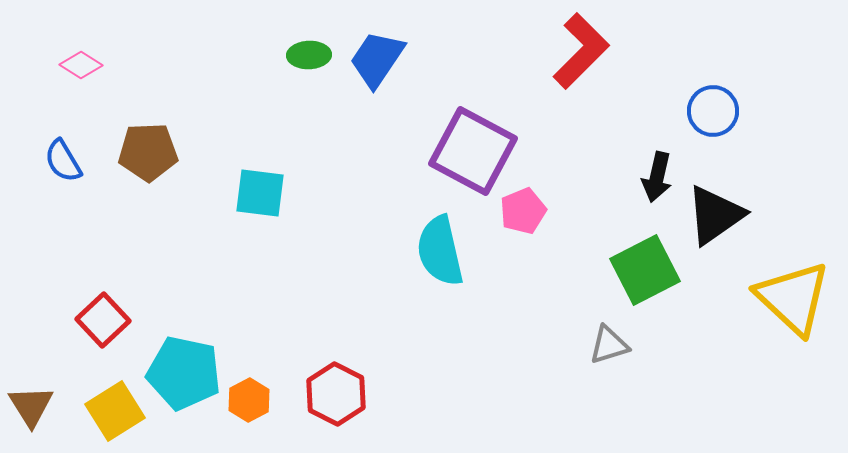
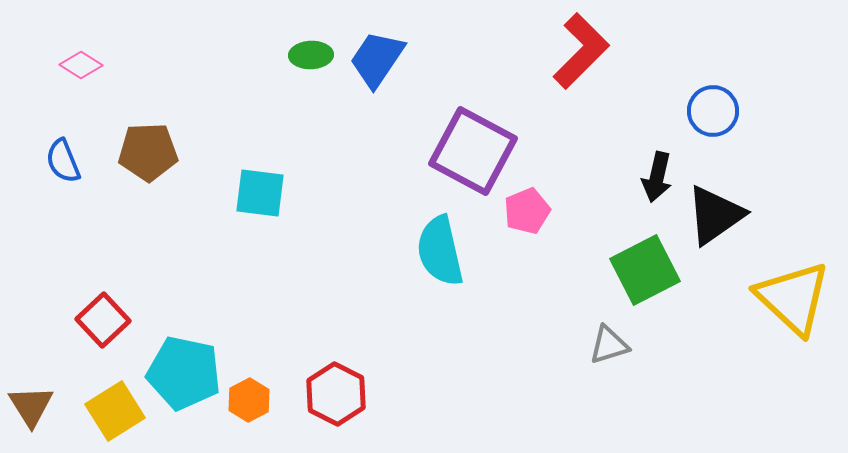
green ellipse: moved 2 px right
blue semicircle: rotated 9 degrees clockwise
pink pentagon: moved 4 px right
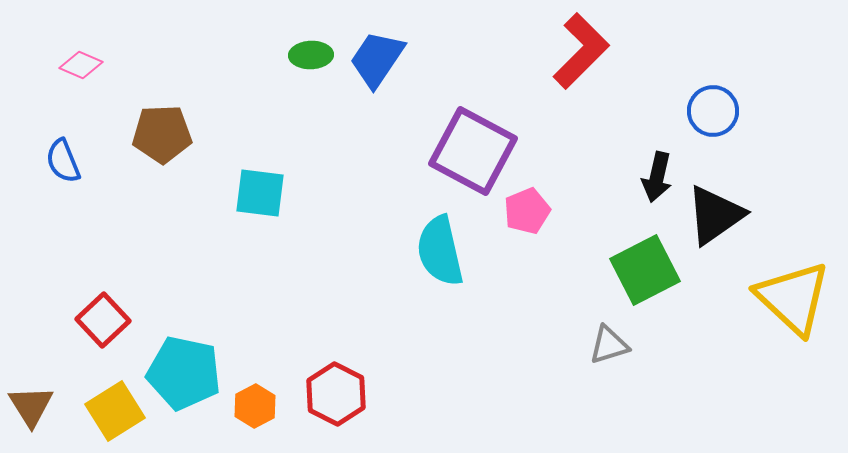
pink diamond: rotated 9 degrees counterclockwise
brown pentagon: moved 14 px right, 18 px up
orange hexagon: moved 6 px right, 6 px down
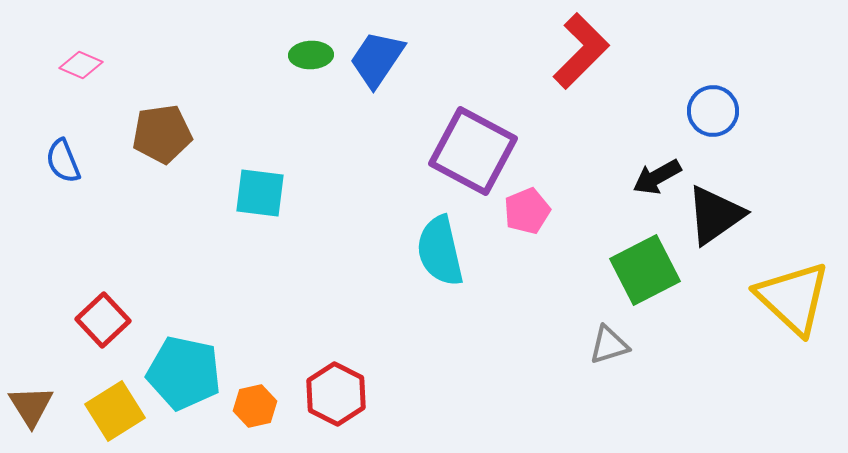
brown pentagon: rotated 6 degrees counterclockwise
black arrow: rotated 48 degrees clockwise
orange hexagon: rotated 15 degrees clockwise
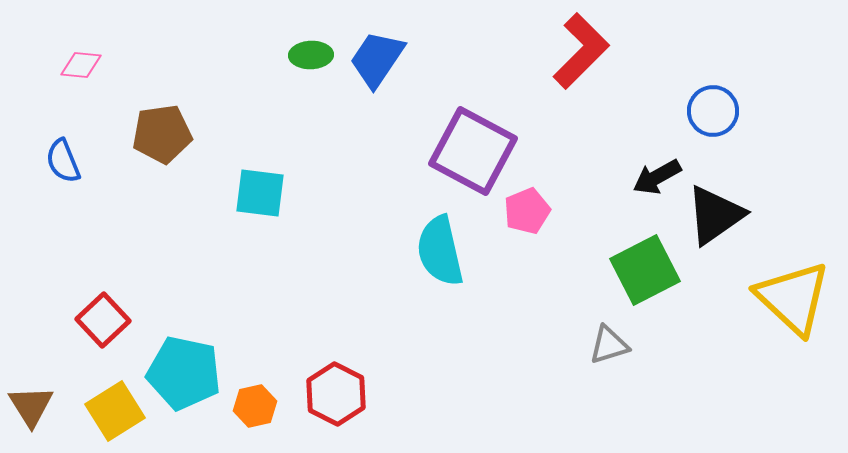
pink diamond: rotated 18 degrees counterclockwise
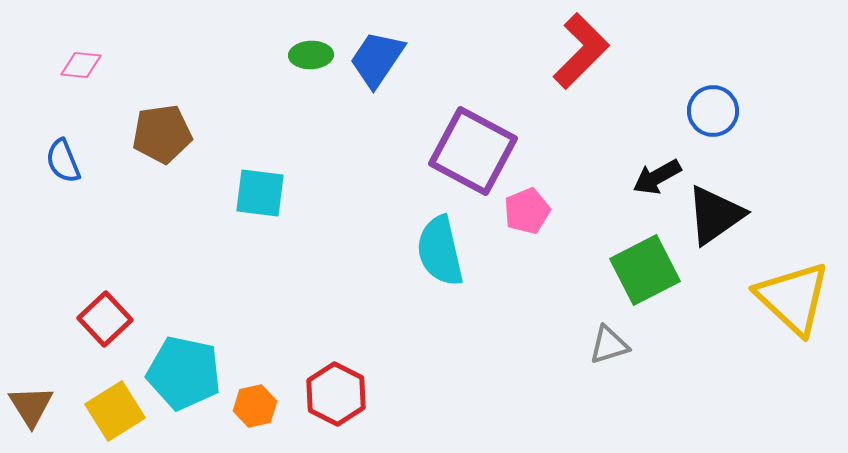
red square: moved 2 px right, 1 px up
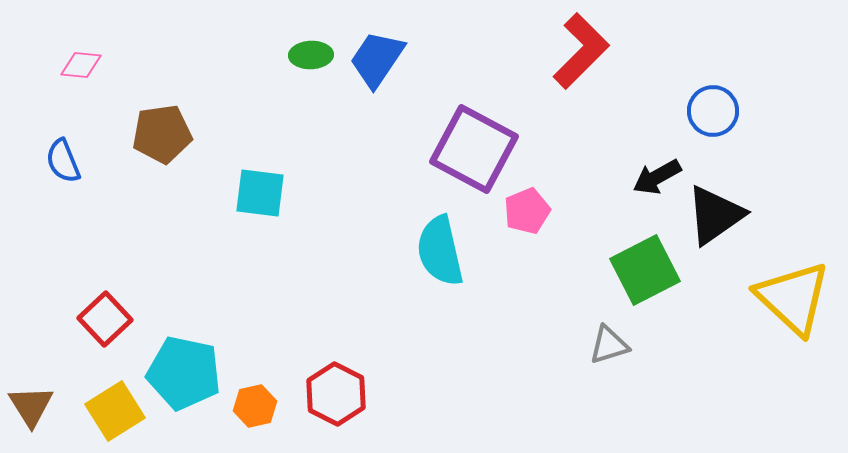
purple square: moved 1 px right, 2 px up
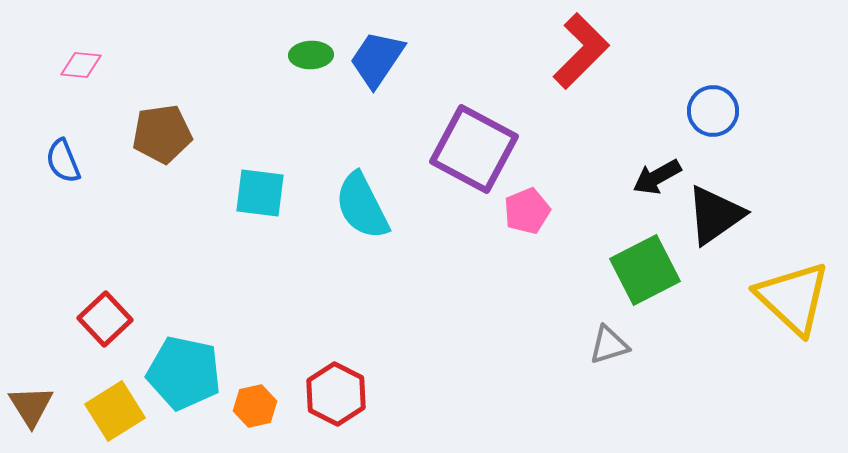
cyan semicircle: moved 78 px left, 45 px up; rotated 14 degrees counterclockwise
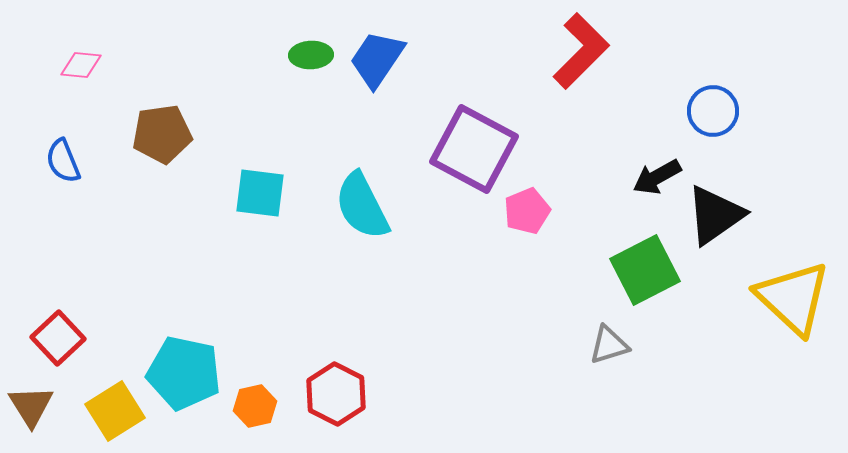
red square: moved 47 px left, 19 px down
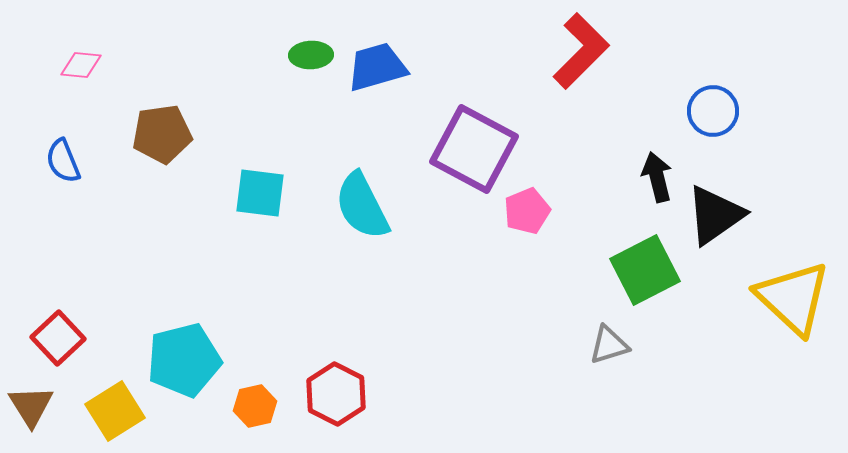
blue trapezoid: moved 8 px down; rotated 40 degrees clockwise
black arrow: rotated 105 degrees clockwise
cyan pentagon: moved 13 px up; rotated 26 degrees counterclockwise
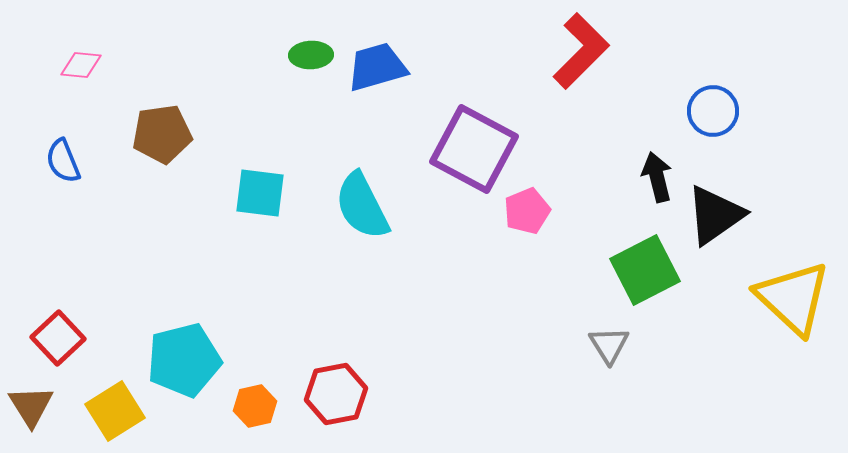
gray triangle: rotated 45 degrees counterclockwise
red hexagon: rotated 22 degrees clockwise
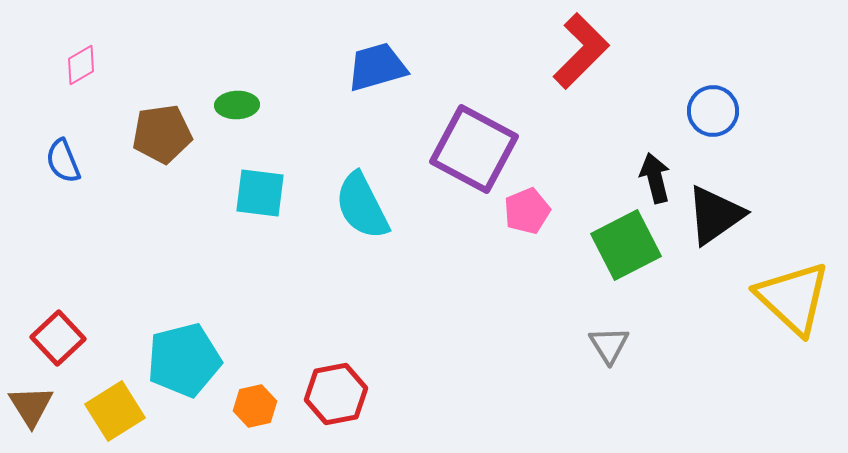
green ellipse: moved 74 px left, 50 px down
pink diamond: rotated 36 degrees counterclockwise
black arrow: moved 2 px left, 1 px down
green square: moved 19 px left, 25 px up
